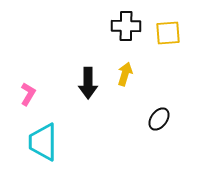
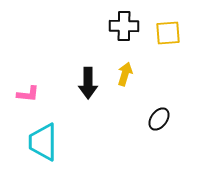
black cross: moved 2 px left
pink L-shape: rotated 65 degrees clockwise
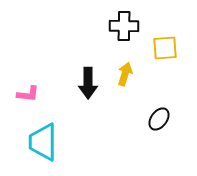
yellow square: moved 3 px left, 15 px down
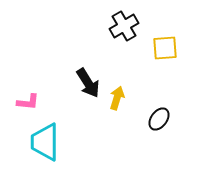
black cross: rotated 32 degrees counterclockwise
yellow arrow: moved 8 px left, 24 px down
black arrow: rotated 32 degrees counterclockwise
pink L-shape: moved 8 px down
cyan trapezoid: moved 2 px right
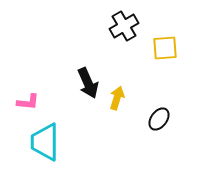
black arrow: rotated 8 degrees clockwise
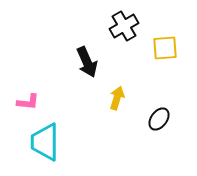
black arrow: moved 1 px left, 21 px up
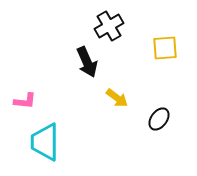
black cross: moved 15 px left
yellow arrow: rotated 110 degrees clockwise
pink L-shape: moved 3 px left, 1 px up
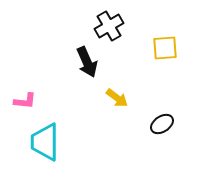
black ellipse: moved 3 px right, 5 px down; rotated 20 degrees clockwise
